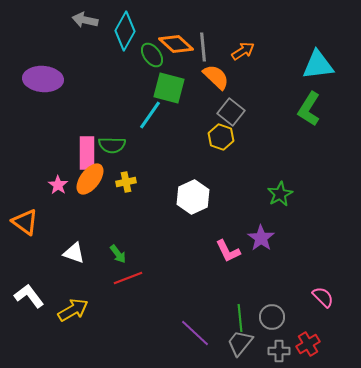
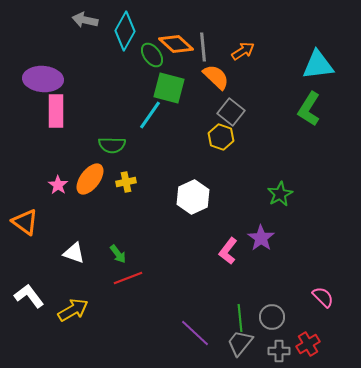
pink rectangle: moved 31 px left, 42 px up
pink L-shape: rotated 64 degrees clockwise
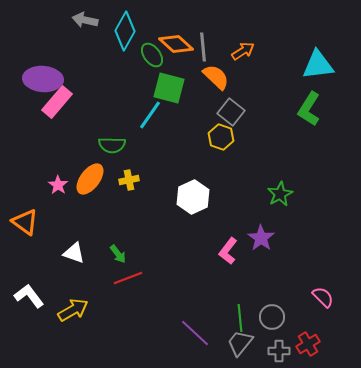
pink rectangle: moved 1 px right, 9 px up; rotated 40 degrees clockwise
yellow cross: moved 3 px right, 2 px up
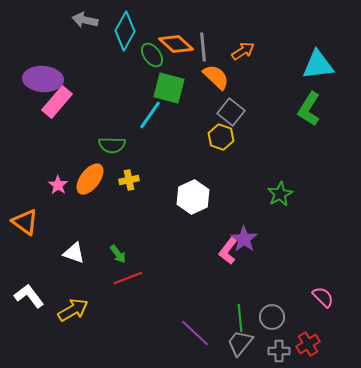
purple star: moved 17 px left, 1 px down
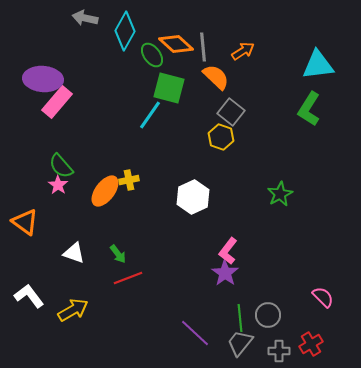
gray arrow: moved 2 px up
green semicircle: moved 51 px left, 21 px down; rotated 48 degrees clockwise
orange ellipse: moved 15 px right, 12 px down
purple star: moved 19 px left, 34 px down
gray circle: moved 4 px left, 2 px up
red cross: moved 3 px right
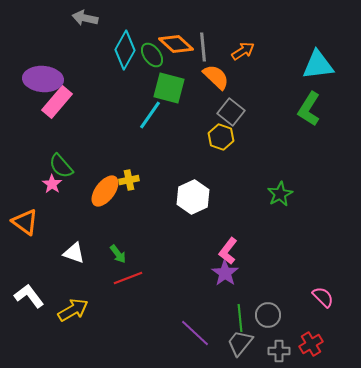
cyan diamond: moved 19 px down
pink star: moved 6 px left, 1 px up
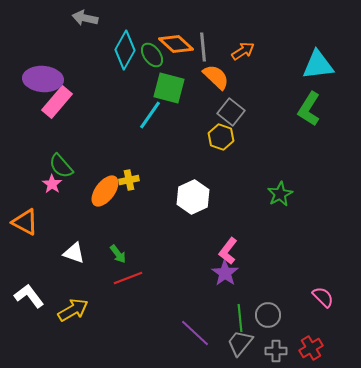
orange triangle: rotated 8 degrees counterclockwise
red cross: moved 4 px down
gray cross: moved 3 px left
